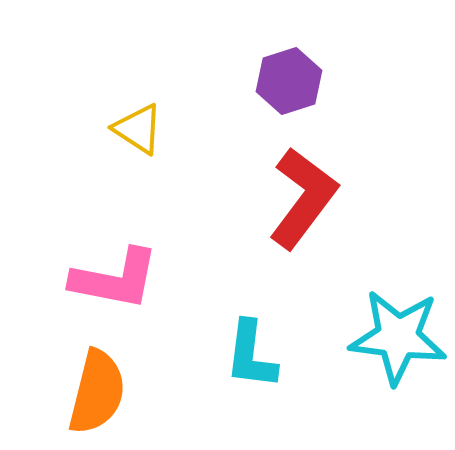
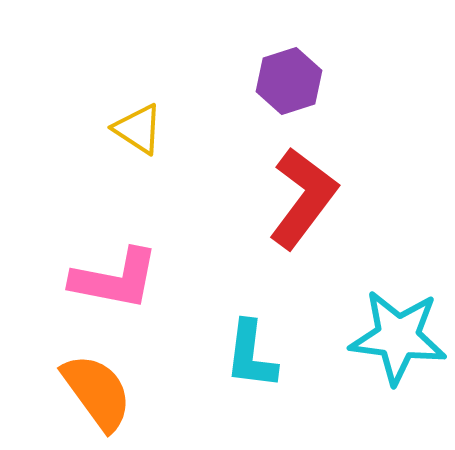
orange semicircle: rotated 50 degrees counterclockwise
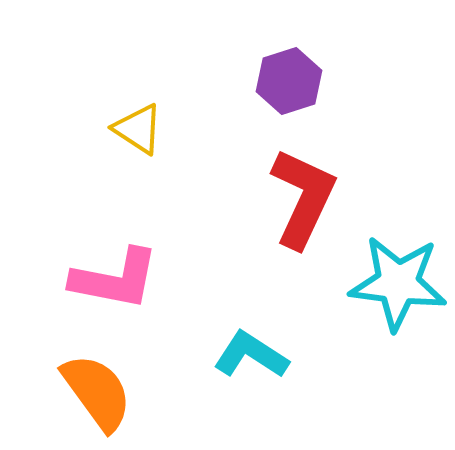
red L-shape: rotated 12 degrees counterclockwise
cyan star: moved 54 px up
cyan L-shape: rotated 116 degrees clockwise
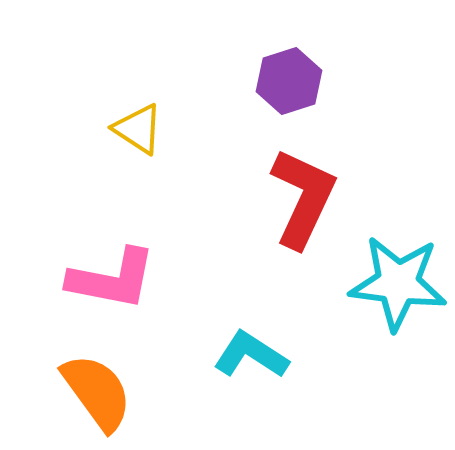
pink L-shape: moved 3 px left
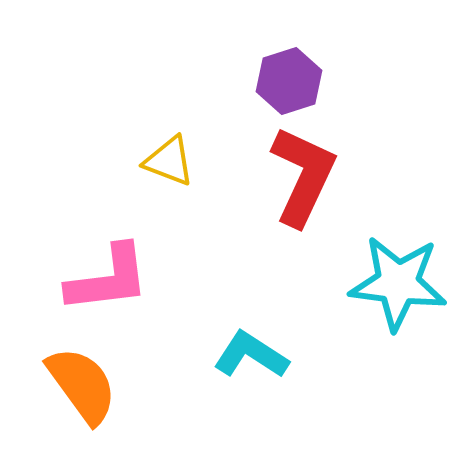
yellow triangle: moved 31 px right, 32 px down; rotated 12 degrees counterclockwise
red L-shape: moved 22 px up
pink L-shape: moved 4 px left; rotated 18 degrees counterclockwise
orange semicircle: moved 15 px left, 7 px up
